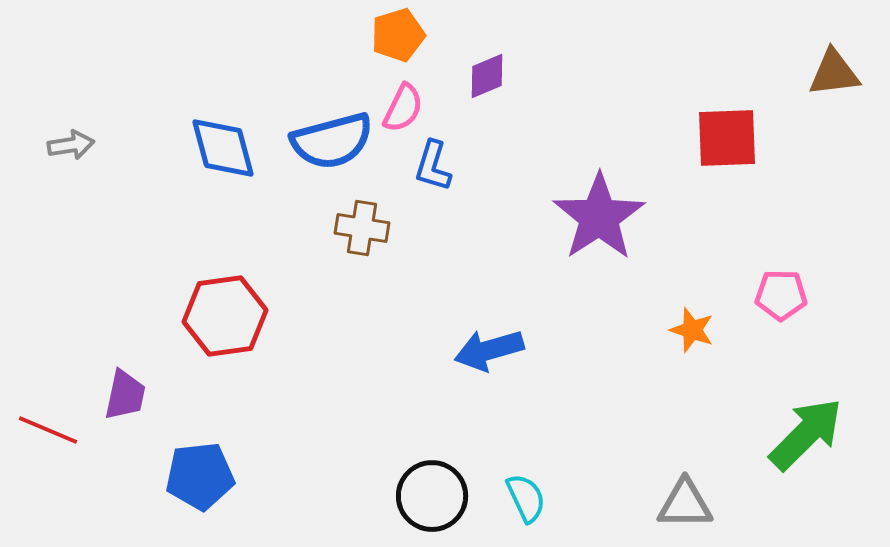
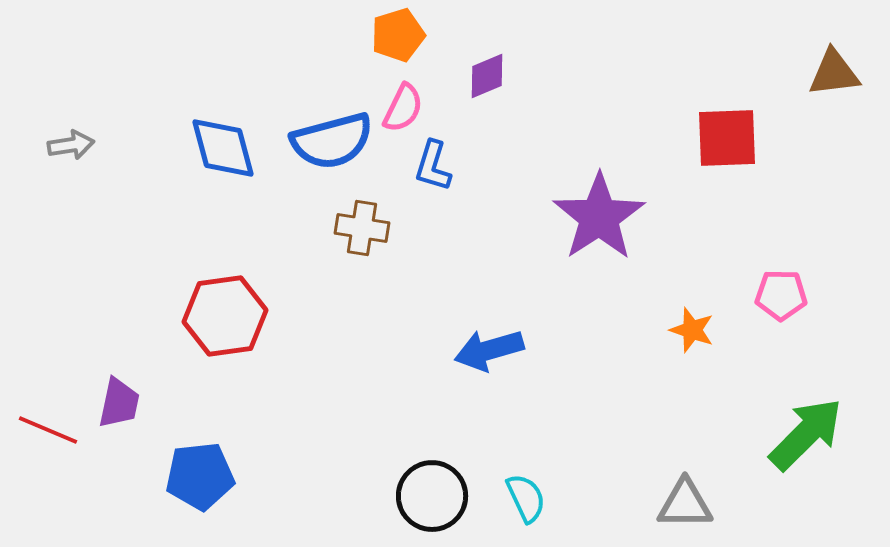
purple trapezoid: moved 6 px left, 8 px down
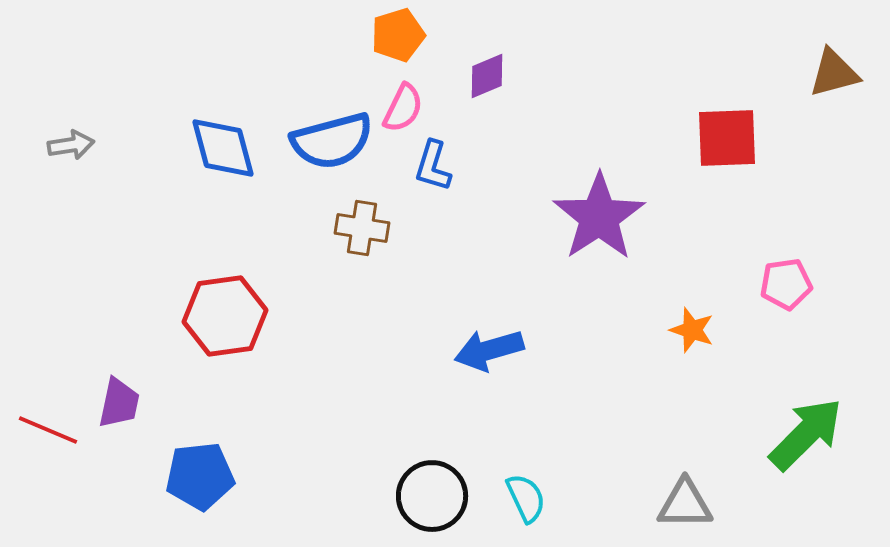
brown triangle: rotated 8 degrees counterclockwise
pink pentagon: moved 5 px right, 11 px up; rotated 9 degrees counterclockwise
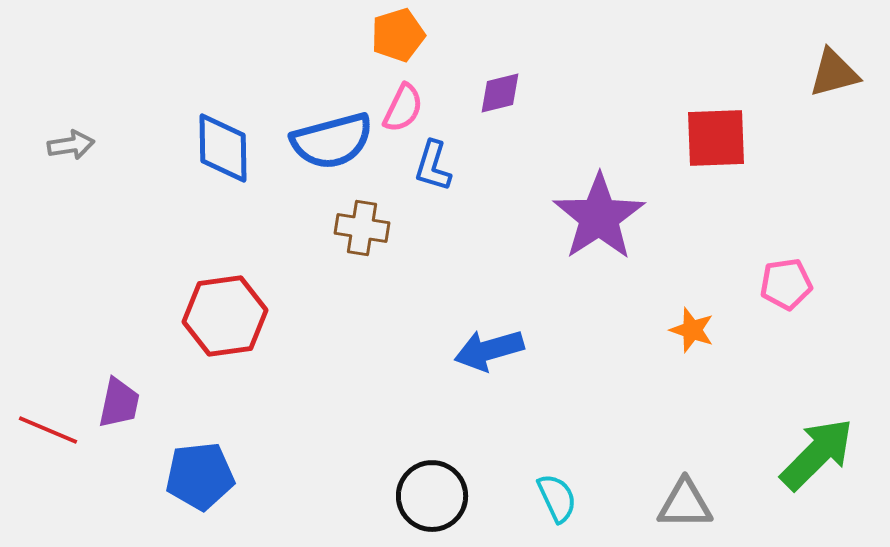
purple diamond: moved 13 px right, 17 px down; rotated 9 degrees clockwise
red square: moved 11 px left
blue diamond: rotated 14 degrees clockwise
green arrow: moved 11 px right, 20 px down
cyan semicircle: moved 31 px right
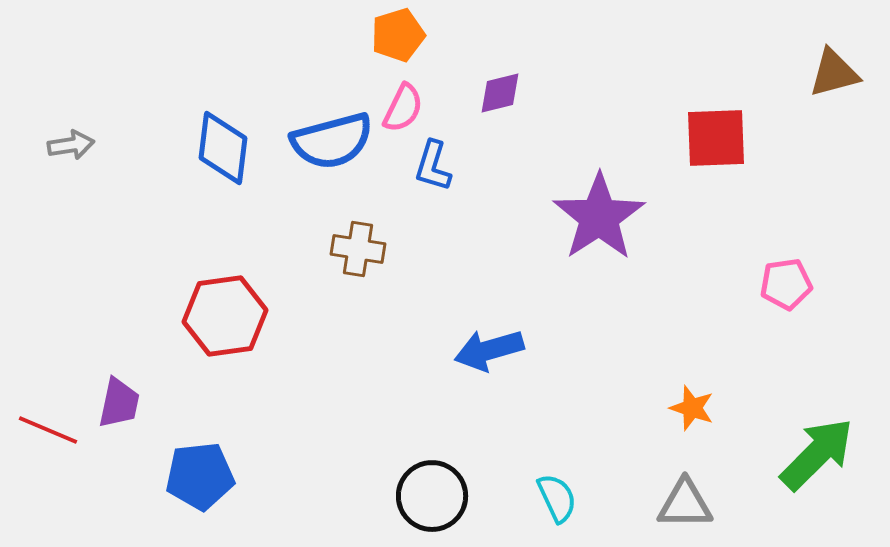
blue diamond: rotated 8 degrees clockwise
brown cross: moved 4 px left, 21 px down
orange star: moved 78 px down
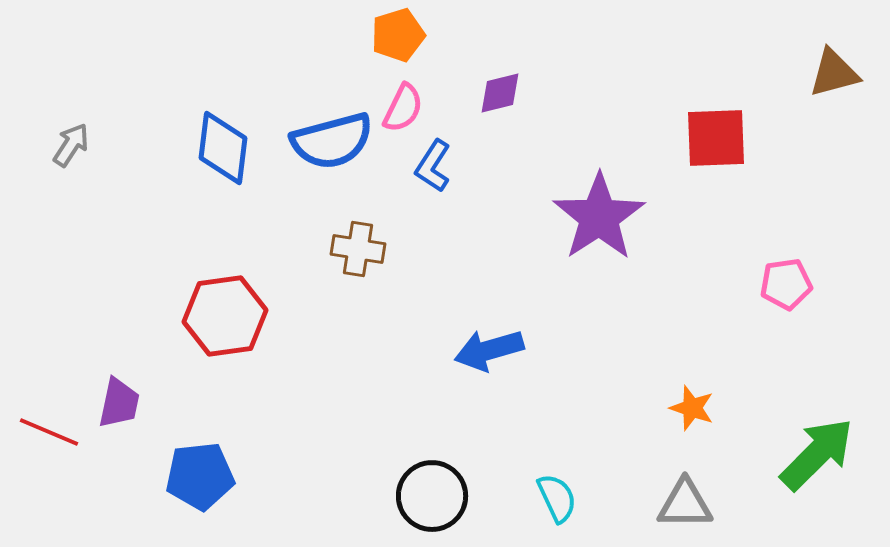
gray arrow: rotated 48 degrees counterclockwise
blue L-shape: rotated 16 degrees clockwise
red line: moved 1 px right, 2 px down
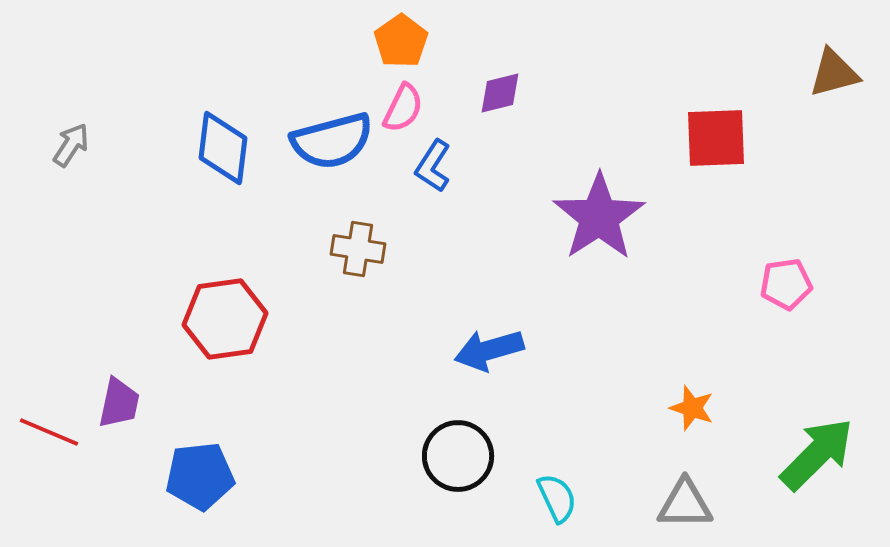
orange pentagon: moved 3 px right, 6 px down; rotated 18 degrees counterclockwise
red hexagon: moved 3 px down
black circle: moved 26 px right, 40 px up
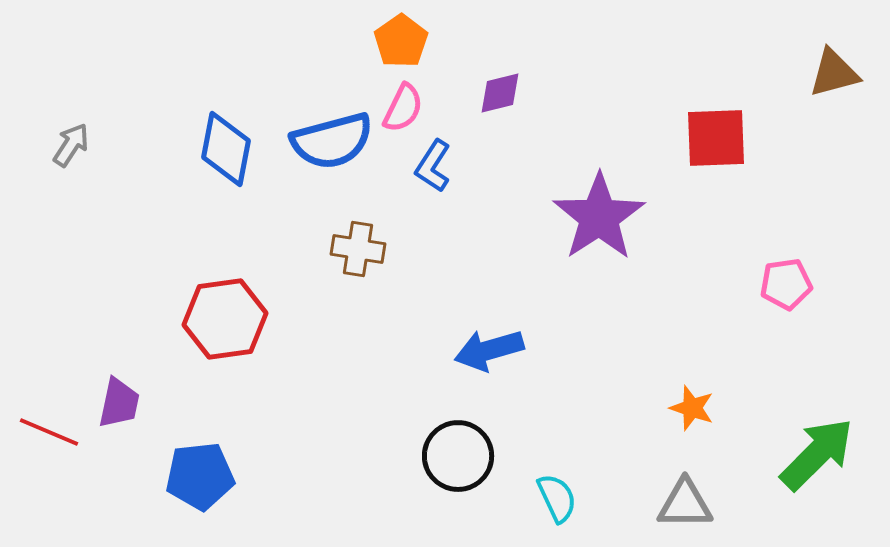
blue diamond: moved 3 px right, 1 px down; rotated 4 degrees clockwise
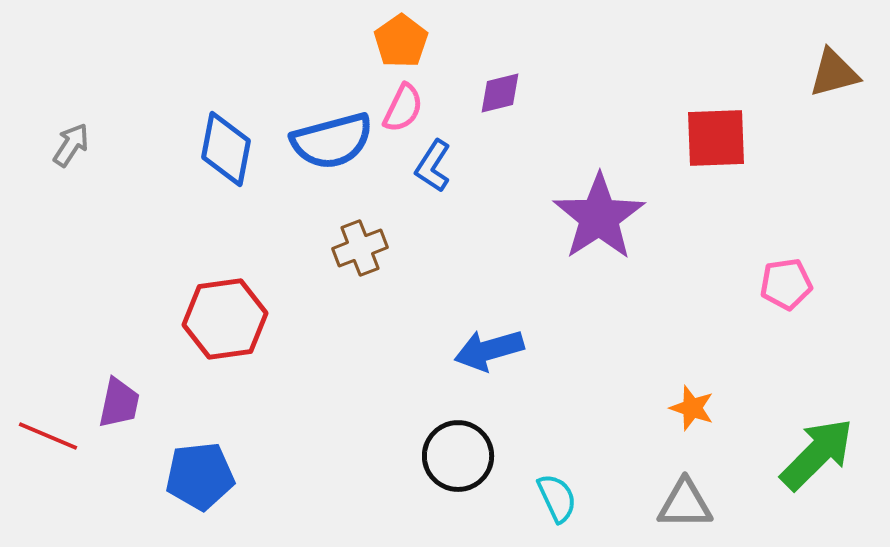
brown cross: moved 2 px right, 1 px up; rotated 30 degrees counterclockwise
red line: moved 1 px left, 4 px down
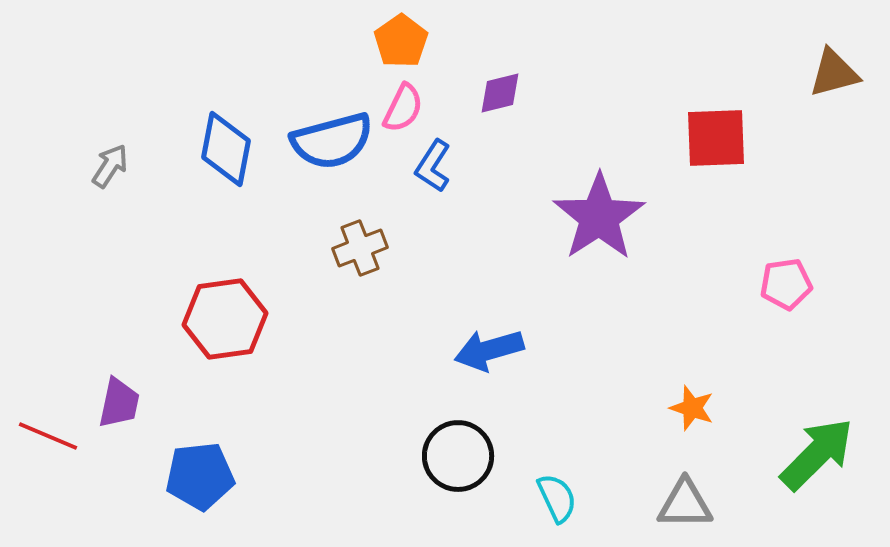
gray arrow: moved 39 px right, 21 px down
